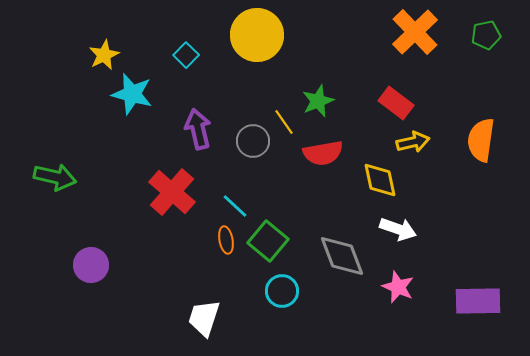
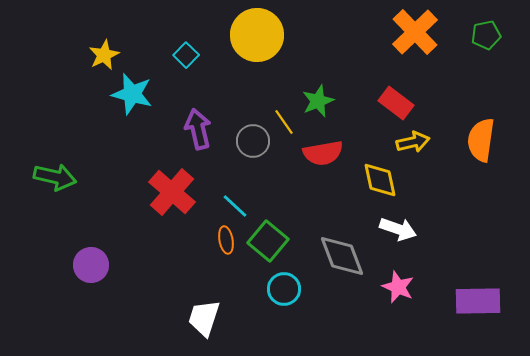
cyan circle: moved 2 px right, 2 px up
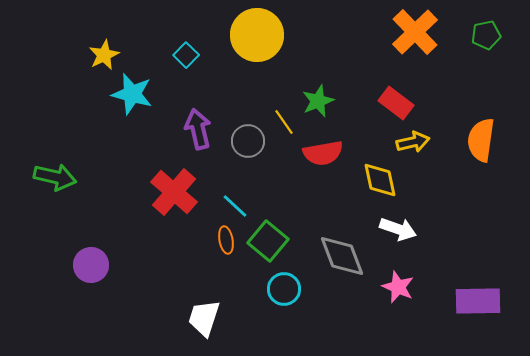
gray circle: moved 5 px left
red cross: moved 2 px right
